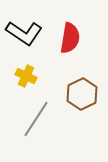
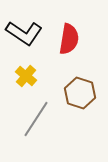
red semicircle: moved 1 px left, 1 px down
yellow cross: rotated 15 degrees clockwise
brown hexagon: moved 2 px left, 1 px up; rotated 16 degrees counterclockwise
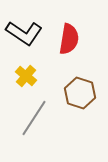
gray line: moved 2 px left, 1 px up
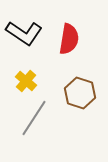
yellow cross: moved 5 px down
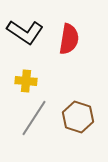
black L-shape: moved 1 px right, 1 px up
yellow cross: rotated 35 degrees counterclockwise
brown hexagon: moved 2 px left, 24 px down
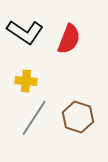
red semicircle: rotated 12 degrees clockwise
